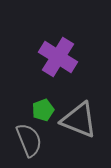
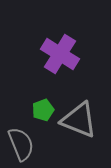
purple cross: moved 2 px right, 3 px up
gray semicircle: moved 8 px left, 4 px down
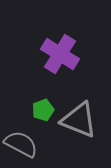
gray semicircle: rotated 40 degrees counterclockwise
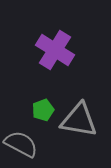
purple cross: moved 5 px left, 4 px up
gray triangle: rotated 12 degrees counterclockwise
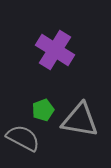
gray triangle: moved 1 px right
gray semicircle: moved 2 px right, 6 px up
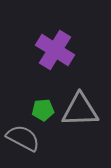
green pentagon: rotated 15 degrees clockwise
gray triangle: moved 10 px up; rotated 12 degrees counterclockwise
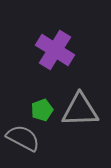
green pentagon: moved 1 px left; rotated 15 degrees counterclockwise
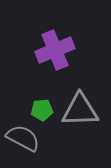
purple cross: rotated 36 degrees clockwise
green pentagon: rotated 15 degrees clockwise
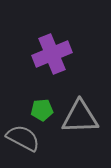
purple cross: moved 3 px left, 4 px down
gray triangle: moved 7 px down
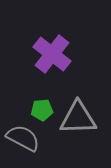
purple cross: rotated 30 degrees counterclockwise
gray triangle: moved 2 px left, 1 px down
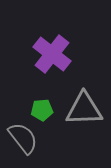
gray triangle: moved 6 px right, 9 px up
gray semicircle: rotated 24 degrees clockwise
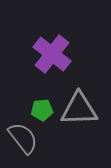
gray triangle: moved 5 px left
